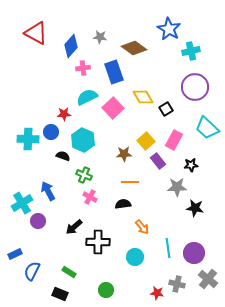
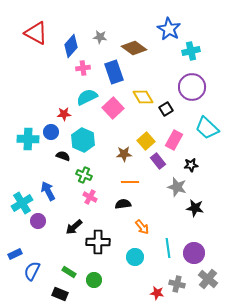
purple circle at (195, 87): moved 3 px left
gray star at (177, 187): rotated 18 degrees clockwise
green circle at (106, 290): moved 12 px left, 10 px up
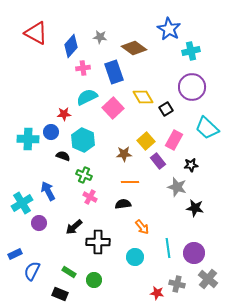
purple circle at (38, 221): moved 1 px right, 2 px down
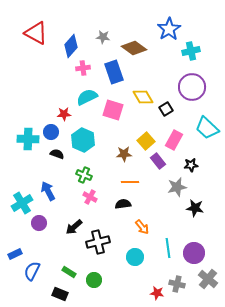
blue star at (169, 29): rotated 10 degrees clockwise
gray star at (100, 37): moved 3 px right
pink square at (113, 108): moved 2 px down; rotated 30 degrees counterclockwise
black semicircle at (63, 156): moved 6 px left, 2 px up
gray star at (177, 187): rotated 30 degrees counterclockwise
black cross at (98, 242): rotated 15 degrees counterclockwise
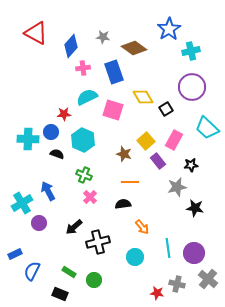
brown star at (124, 154): rotated 21 degrees clockwise
pink cross at (90, 197): rotated 16 degrees clockwise
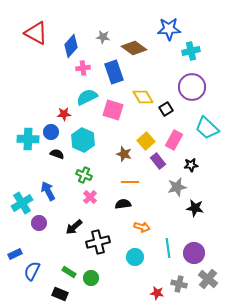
blue star at (169, 29): rotated 30 degrees clockwise
orange arrow at (142, 227): rotated 35 degrees counterclockwise
green circle at (94, 280): moved 3 px left, 2 px up
gray cross at (177, 284): moved 2 px right
